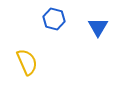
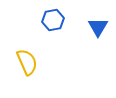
blue hexagon: moved 1 px left, 1 px down; rotated 25 degrees counterclockwise
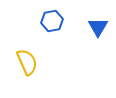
blue hexagon: moved 1 px left, 1 px down
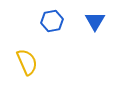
blue triangle: moved 3 px left, 6 px up
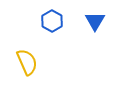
blue hexagon: rotated 20 degrees counterclockwise
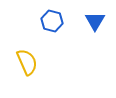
blue hexagon: rotated 15 degrees counterclockwise
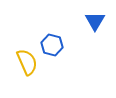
blue hexagon: moved 24 px down
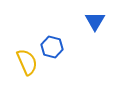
blue hexagon: moved 2 px down
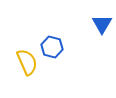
blue triangle: moved 7 px right, 3 px down
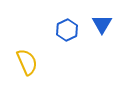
blue hexagon: moved 15 px right, 17 px up; rotated 20 degrees clockwise
